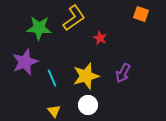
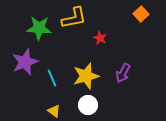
orange square: rotated 28 degrees clockwise
yellow L-shape: rotated 24 degrees clockwise
yellow triangle: rotated 16 degrees counterclockwise
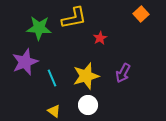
red star: rotated 16 degrees clockwise
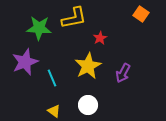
orange square: rotated 14 degrees counterclockwise
yellow star: moved 2 px right, 10 px up; rotated 12 degrees counterclockwise
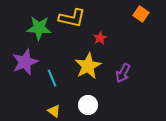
yellow L-shape: moved 2 px left; rotated 24 degrees clockwise
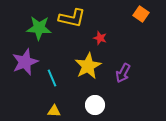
red star: rotated 24 degrees counterclockwise
white circle: moved 7 px right
yellow triangle: rotated 32 degrees counterclockwise
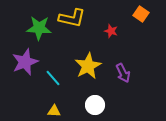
red star: moved 11 px right, 7 px up
purple arrow: rotated 54 degrees counterclockwise
cyan line: moved 1 px right; rotated 18 degrees counterclockwise
